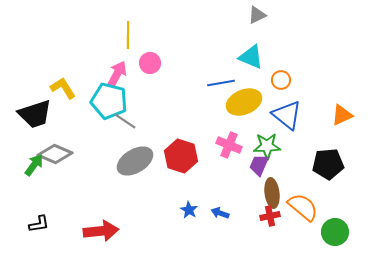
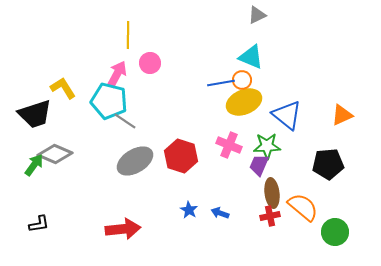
orange circle: moved 39 px left
red arrow: moved 22 px right, 2 px up
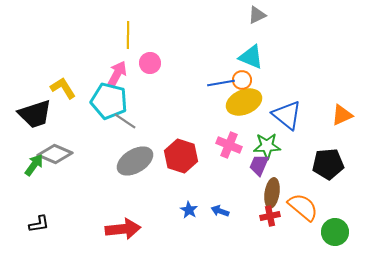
brown ellipse: rotated 16 degrees clockwise
blue arrow: moved 2 px up
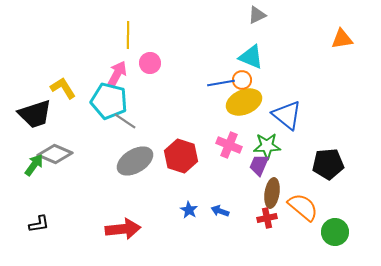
orange triangle: moved 76 px up; rotated 15 degrees clockwise
red cross: moved 3 px left, 2 px down
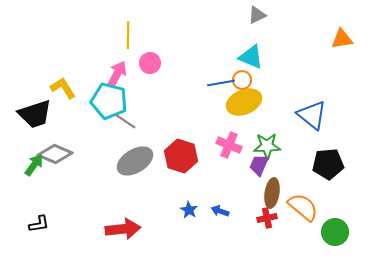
blue triangle: moved 25 px right
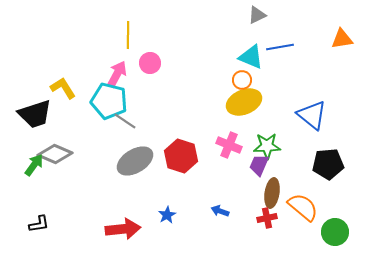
blue line: moved 59 px right, 36 px up
blue star: moved 22 px left, 5 px down; rotated 12 degrees clockwise
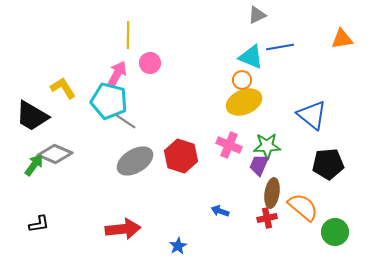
black trapezoid: moved 3 px left, 2 px down; rotated 48 degrees clockwise
blue star: moved 11 px right, 31 px down
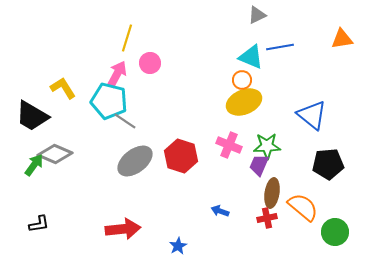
yellow line: moved 1 px left, 3 px down; rotated 16 degrees clockwise
gray ellipse: rotated 6 degrees counterclockwise
